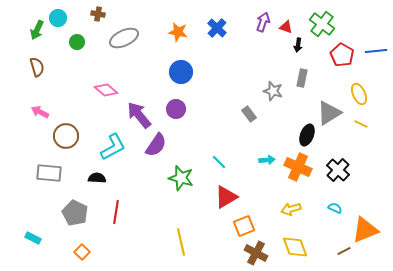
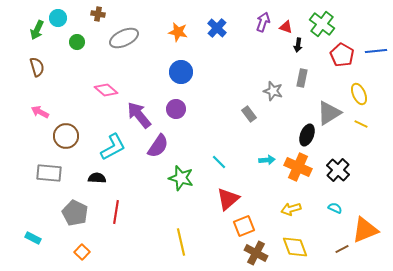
purple semicircle at (156, 145): moved 2 px right, 1 px down
red triangle at (226, 197): moved 2 px right, 2 px down; rotated 10 degrees counterclockwise
brown line at (344, 251): moved 2 px left, 2 px up
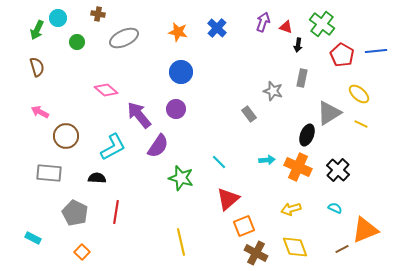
yellow ellipse at (359, 94): rotated 25 degrees counterclockwise
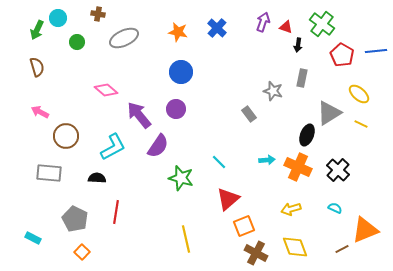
gray pentagon at (75, 213): moved 6 px down
yellow line at (181, 242): moved 5 px right, 3 px up
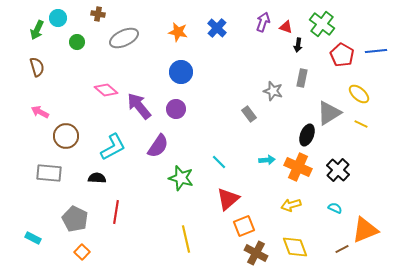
purple arrow at (139, 115): moved 9 px up
yellow arrow at (291, 209): moved 4 px up
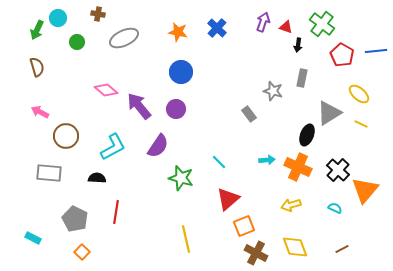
orange triangle at (365, 230): moved 40 px up; rotated 28 degrees counterclockwise
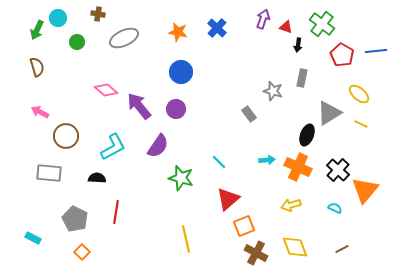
purple arrow at (263, 22): moved 3 px up
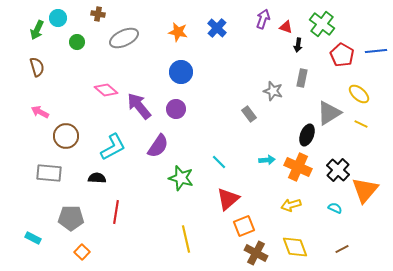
gray pentagon at (75, 219): moved 4 px left, 1 px up; rotated 25 degrees counterclockwise
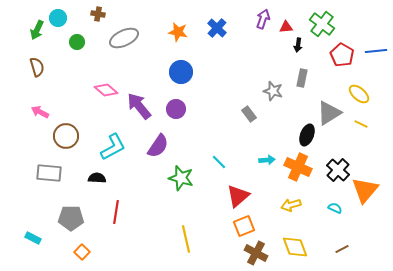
red triangle at (286, 27): rotated 24 degrees counterclockwise
red triangle at (228, 199): moved 10 px right, 3 px up
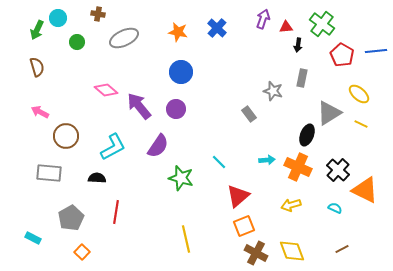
orange triangle at (365, 190): rotated 44 degrees counterclockwise
gray pentagon at (71, 218): rotated 30 degrees counterclockwise
yellow diamond at (295, 247): moved 3 px left, 4 px down
